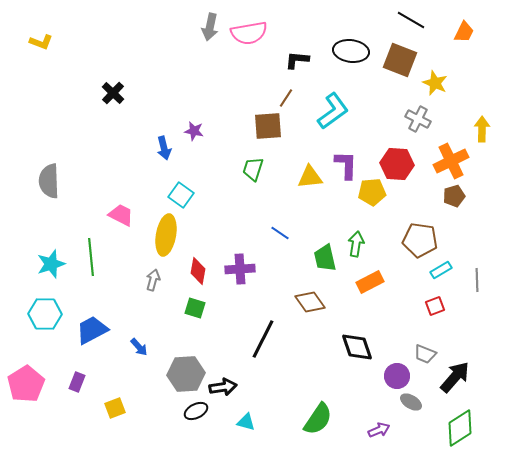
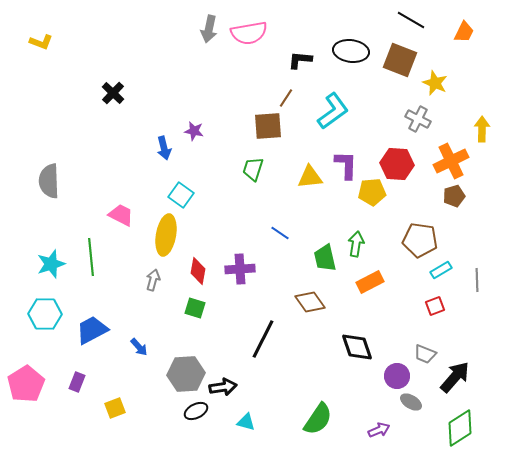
gray arrow at (210, 27): moved 1 px left, 2 px down
black L-shape at (297, 60): moved 3 px right
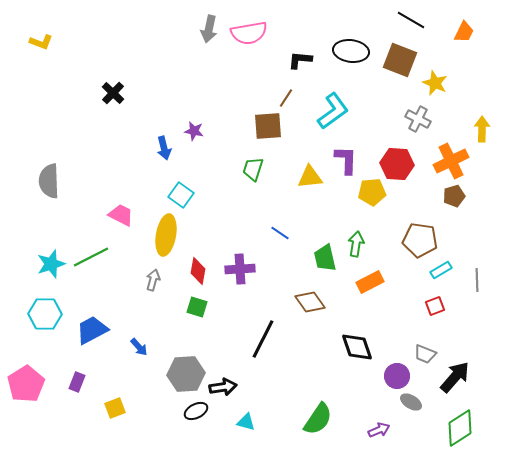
purple L-shape at (346, 165): moved 5 px up
green line at (91, 257): rotated 69 degrees clockwise
green square at (195, 308): moved 2 px right, 1 px up
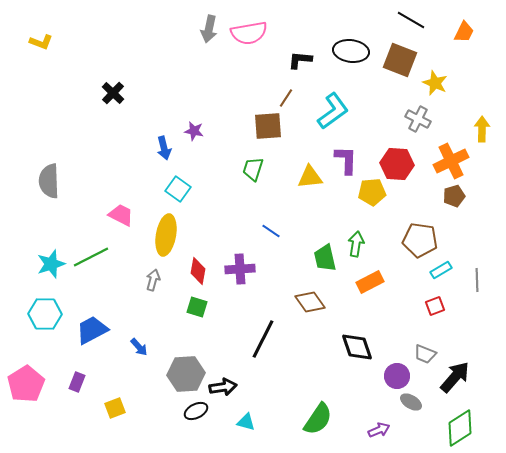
cyan square at (181, 195): moved 3 px left, 6 px up
blue line at (280, 233): moved 9 px left, 2 px up
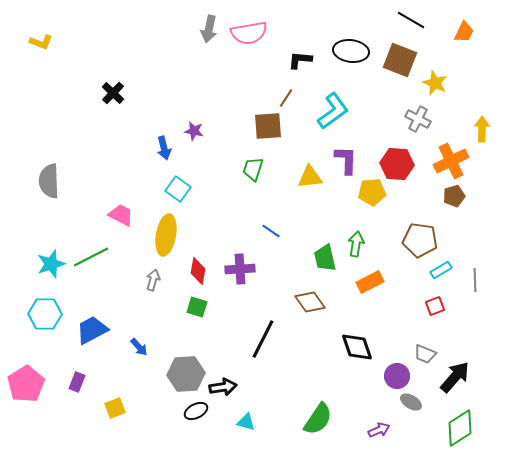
gray line at (477, 280): moved 2 px left
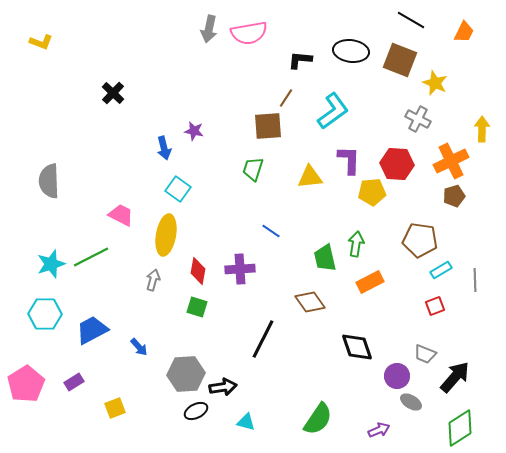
purple L-shape at (346, 160): moved 3 px right
purple rectangle at (77, 382): moved 3 px left; rotated 36 degrees clockwise
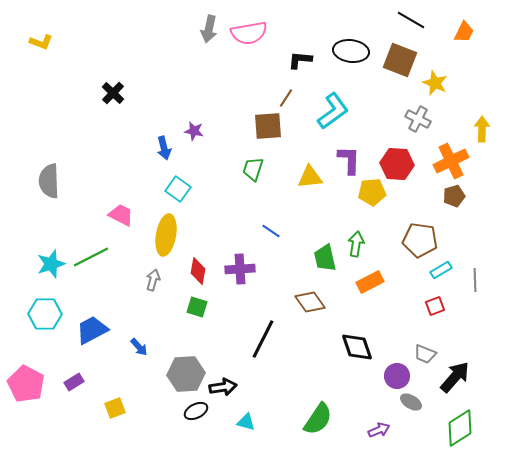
pink pentagon at (26, 384): rotated 12 degrees counterclockwise
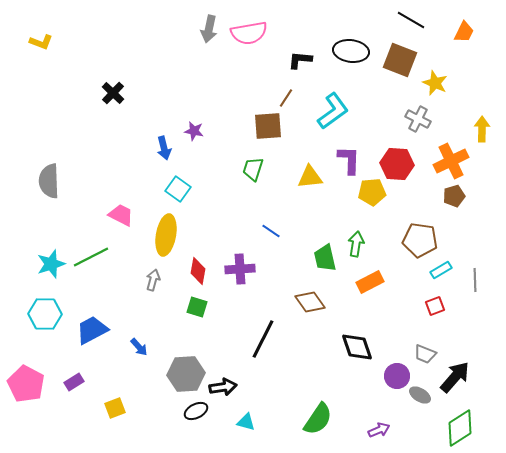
gray ellipse at (411, 402): moved 9 px right, 7 px up
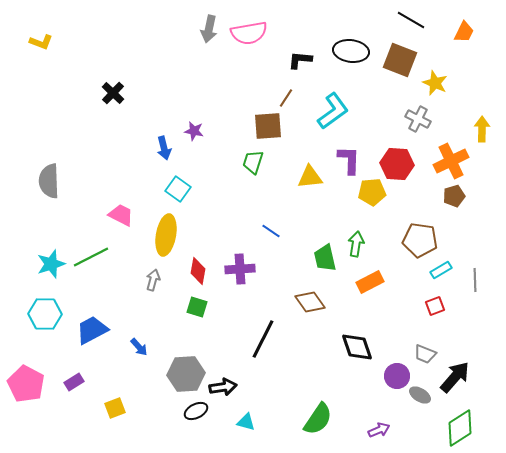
green trapezoid at (253, 169): moved 7 px up
